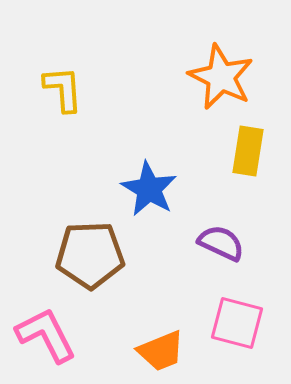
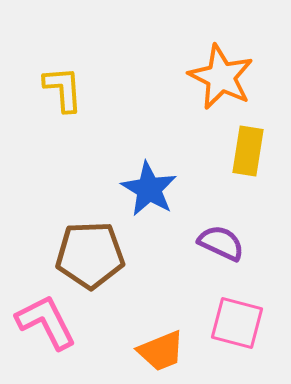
pink L-shape: moved 13 px up
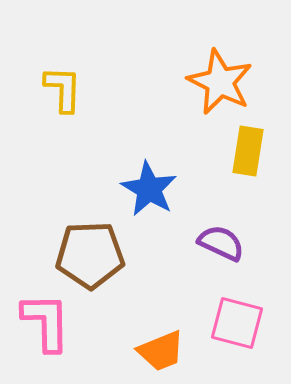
orange star: moved 1 px left, 5 px down
yellow L-shape: rotated 6 degrees clockwise
pink L-shape: rotated 26 degrees clockwise
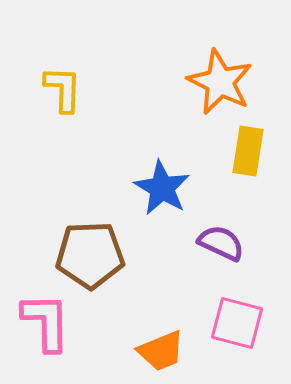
blue star: moved 13 px right, 1 px up
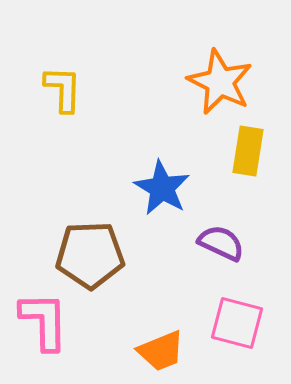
pink L-shape: moved 2 px left, 1 px up
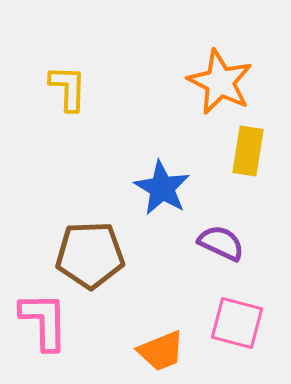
yellow L-shape: moved 5 px right, 1 px up
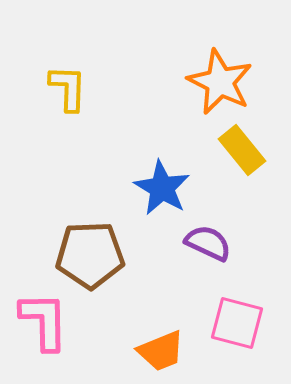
yellow rectangle: moved 6 px left, 1 px up; rotated 48 degrees counterclockwise
purple semicircle: moved 13 px left
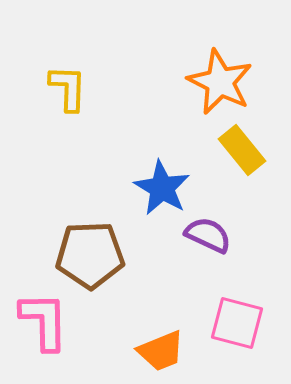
purple semicircle: moved 8 px up
